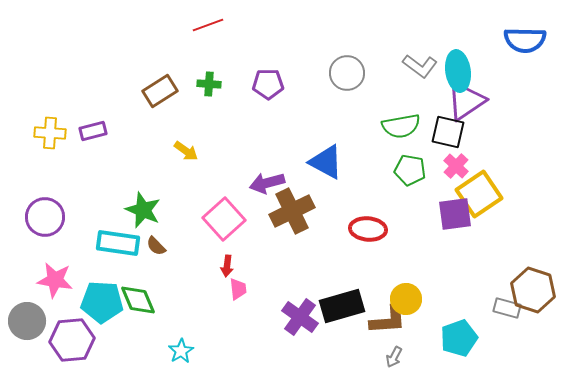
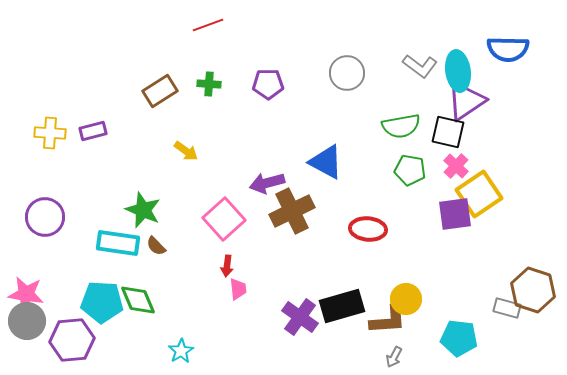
blue semicircle at (525, 40): moved 17 px left, 9 px down
pink star at (55, 280): moved 29 px left, 14 px down
cyan pentagon at (459, 338): rotated 27 degrees clockwise
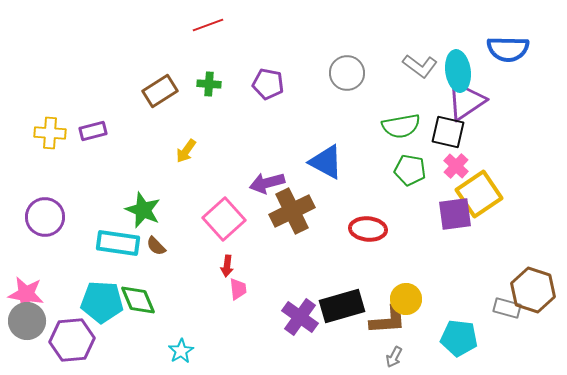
purple pentagon at (268, 84): rotated 12 degrees clockwise
yellow arrow at (186, 151): rotated 90 degrees clockwise
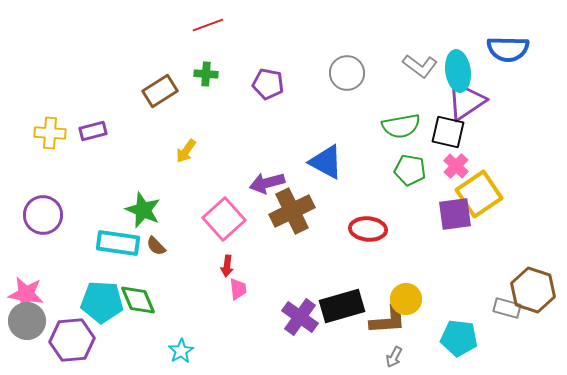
green cross at (209, 84): moved 3 px left, 10 px up
purple circle at (45, 217): moved 2 px left, 2 px up
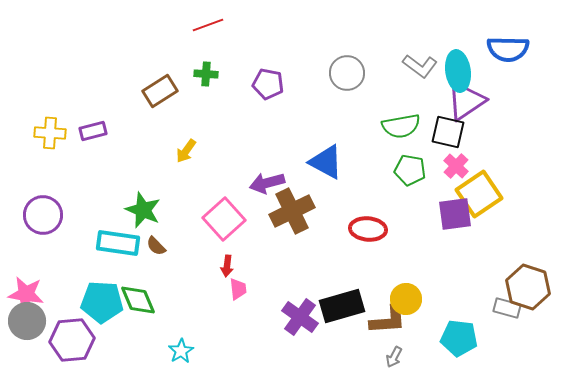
brown hexagon at (533, 290): moved 5 px left, 3 px up
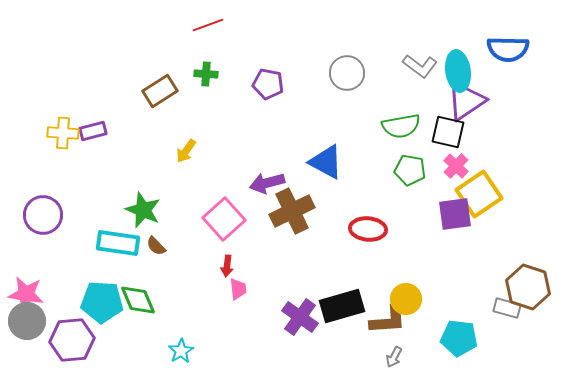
yellow cross at (50, 133): moved 13 px right
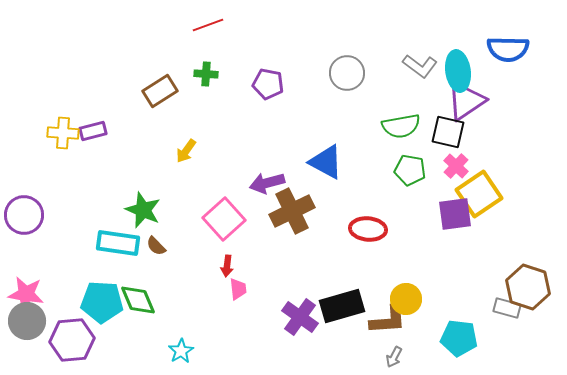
purple circle at (43, 215): moved 19 px left
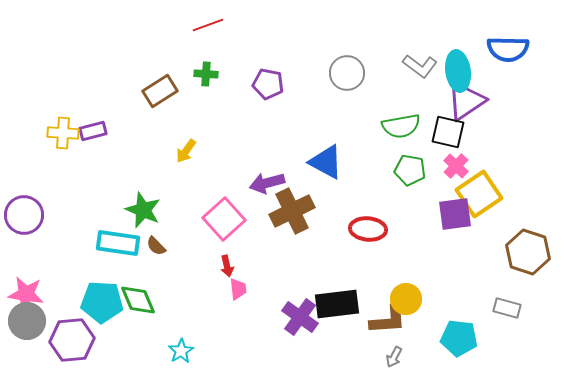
red arrow at (227, 266): rotated 20 degrees counterclockwise
brown hexagon at (528, 287): moved 35 px up
black rectangle at (342, 306): moved 5 px left, 2 px up; rotated 9 degrees clockwise
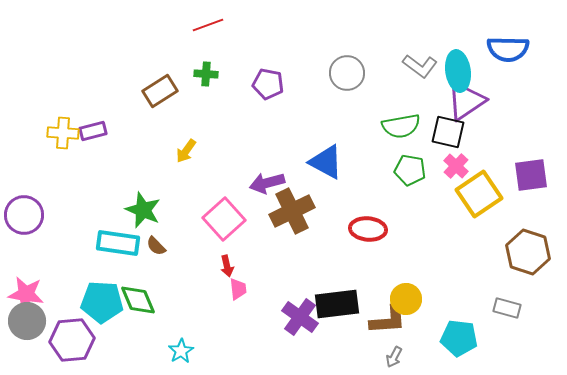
purple square at (455, 214): moved 76 px right, 39 px up
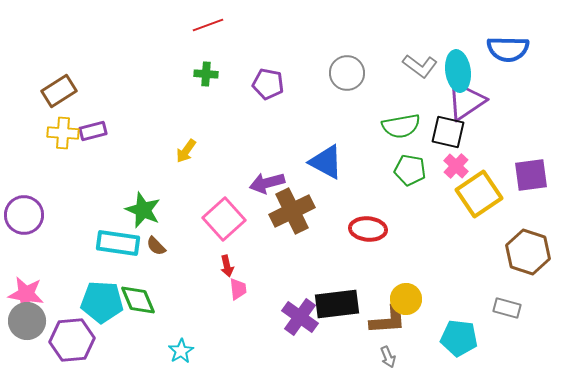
brown rectangle at (160, 91): moved 101 px left
gray arrow at (394, 357): moved 6 px left; rotated 50 degrees counterclockwise
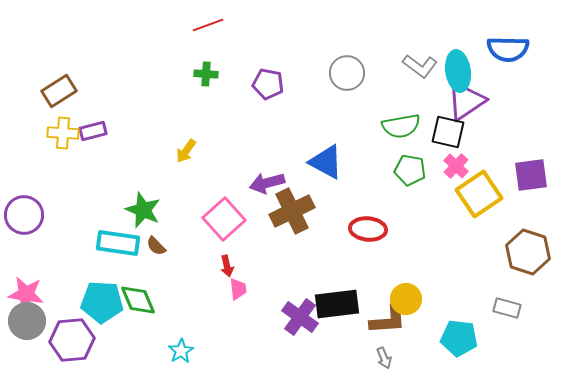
gray arrow at (388, 357): moved 4 px left, 1 px down
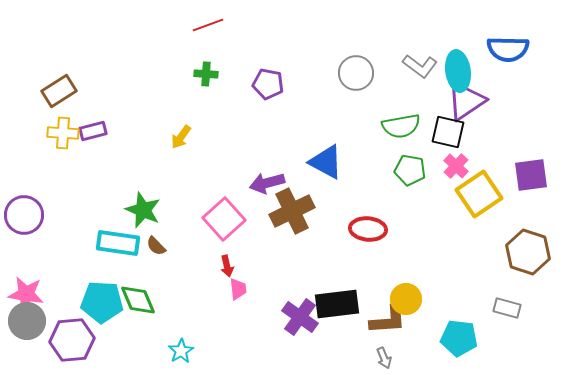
gray circle at (347, 73): moved 9 px right
yellow arrow at (186, 151): moved 5 px left, 14 px up
